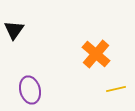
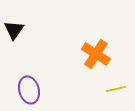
orange cross: rotated 8 degrees counterclockwise
purple ellipse: moved 1 px left
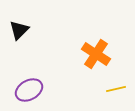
black triangle: moved 5 px right; rotated 10 degrees clockwise
purple ellipse: rotated 76 degrees clockwise
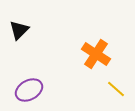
yellow line: rotated 54 degrees clockwise
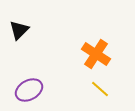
yellow line: moved 16 px left
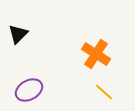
black triangle: moved 1 px left, 4 px down
yellow line: moved 4 px right, 3 px down
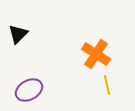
yellow line: moved 3 px right, 7 px up; rotated 36 degrees clockwise
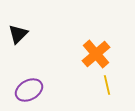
orange cross: rotated 16 degrees clockwise
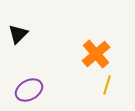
yellow line: rotated 30 degrees clockwise
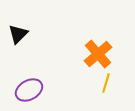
orange cross: moved 2 px right
yellow line: moved 1 px left, 2 px up
